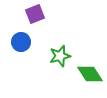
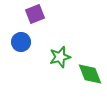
green star: moved 1 px down
green diamond: rotated 12 degrees clockwise
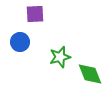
purple square: rotated 18 degrees clockwise
blue circle: moved 1 px left
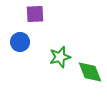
green diamond: moved 2 px up
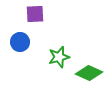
green star: moved 1 px left
green diamond: moved 1 px left, 1 px down; rotated 44 degrees counterclockwise
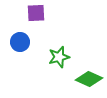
purple square: moved 1 px right, 1 px up
green diamond: moved 6 px down
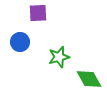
purple square: moved 2 px right
green diamond: rotated 36 degrees clockwise
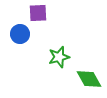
blue circle: moved 8 px up
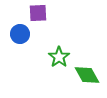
green star: rotated 20 degrees counterclockwise
green diamond: moved 2 px left, 4 px up
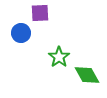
purple square: moved 2 px right
blue circle: moved 1 px right, 1 px up
